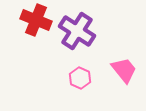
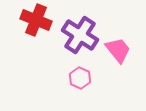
purple cross: moved 3 px right, 4 px down
pink trapezoid: moved 6 px left, 20 px up
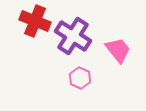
red cross: moved 1 px left, 1 px down
purple cross: moved 7 px left, 1 px down
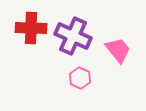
red cross: moved 4 px left, 7 px down; rotated 20 degrees counterclockwise
purple cross: rotated 9 degrees counterclockwise
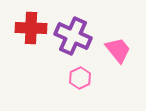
pink hexagon: rotated 10 degrees clockwise
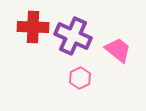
red cross: moved 2 px right, 1 px up
pink trapezoid: rotated 12 degrees counterclockwise
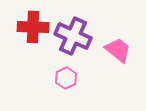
pink hexagon: moved 14 px left
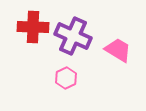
pink trapezoid: rotated 8 degrees counterclockwise
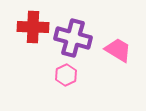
purple cross: moved 2 px down; rotated 9 degrees counterclockwise
pink hexagon: moved 3 px up
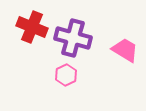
red cross: moved 1 px left; rotated 20 degrees clockwise
pink trapezoid: moved 7 px right
